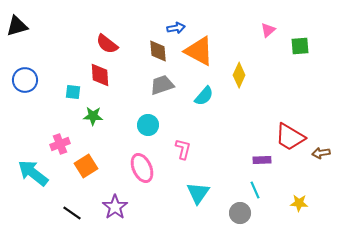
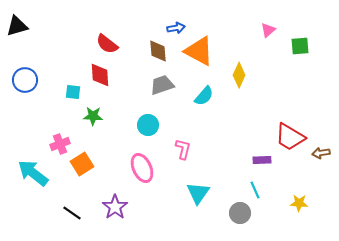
orange square: moved 4 px left, 2 px up
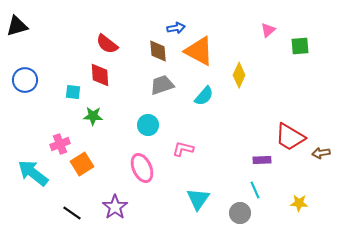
pink L-shape: rotated 90 degrees counterclockwise
cyan triangle: moved 6 px down
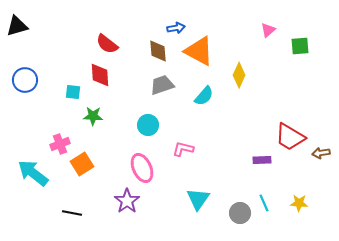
cyan line: moved 9 px right, 13 px down
purple star: moved 12 px right, 6 px up
black line: rotated 24 degrees counterclockwise
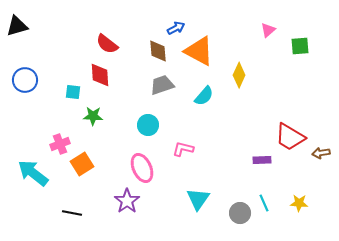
blue arrow: rotated 18 degrees counterclockwise
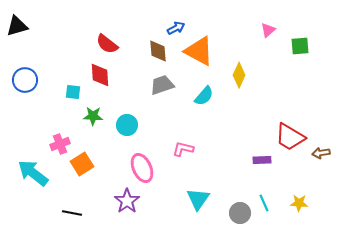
cyan circle: moved 21 px left
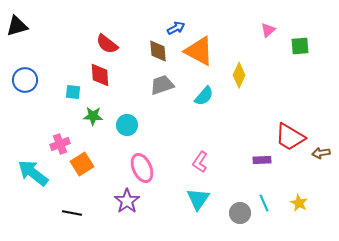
pink L-shape: moved 17 px right, 13 px down; rotated 70 degrees counterclockwise
yellow star: rotated 24 degrees clockwise
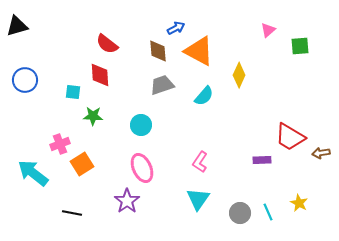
cyan circle: moved 14 px right
cyan line: moved 4 px right, 9 px down
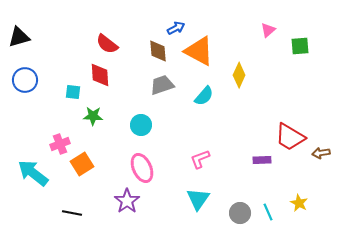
black triangle: moved 2 px right, 11 px down
pink L-shape: moved 3 px up; rotated 35 degrees clockwise
